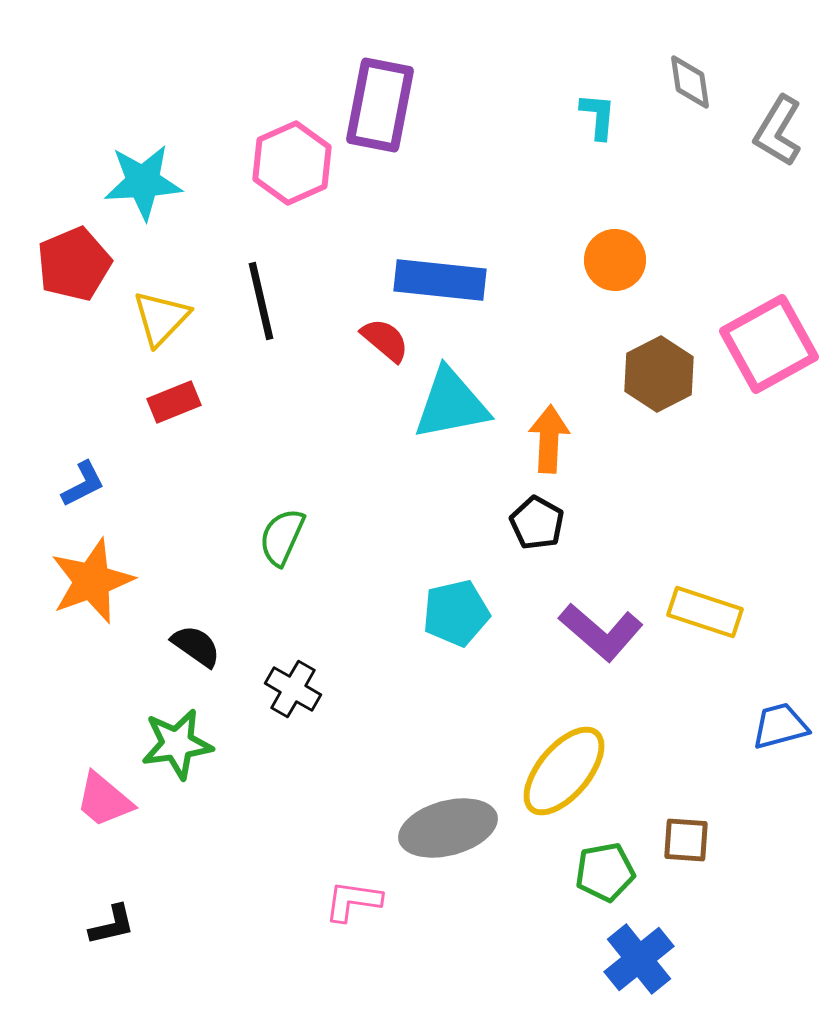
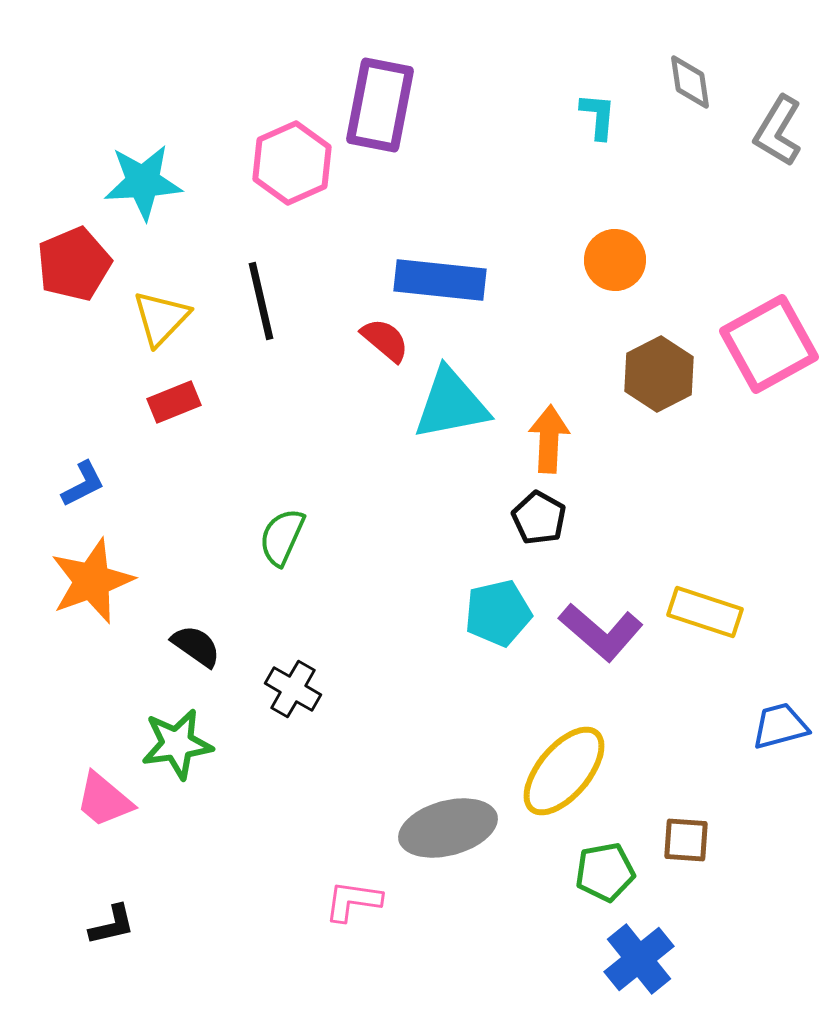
black pentagon: moved 2 px right, 5 px up
cyan pentagon: moved 42 px right
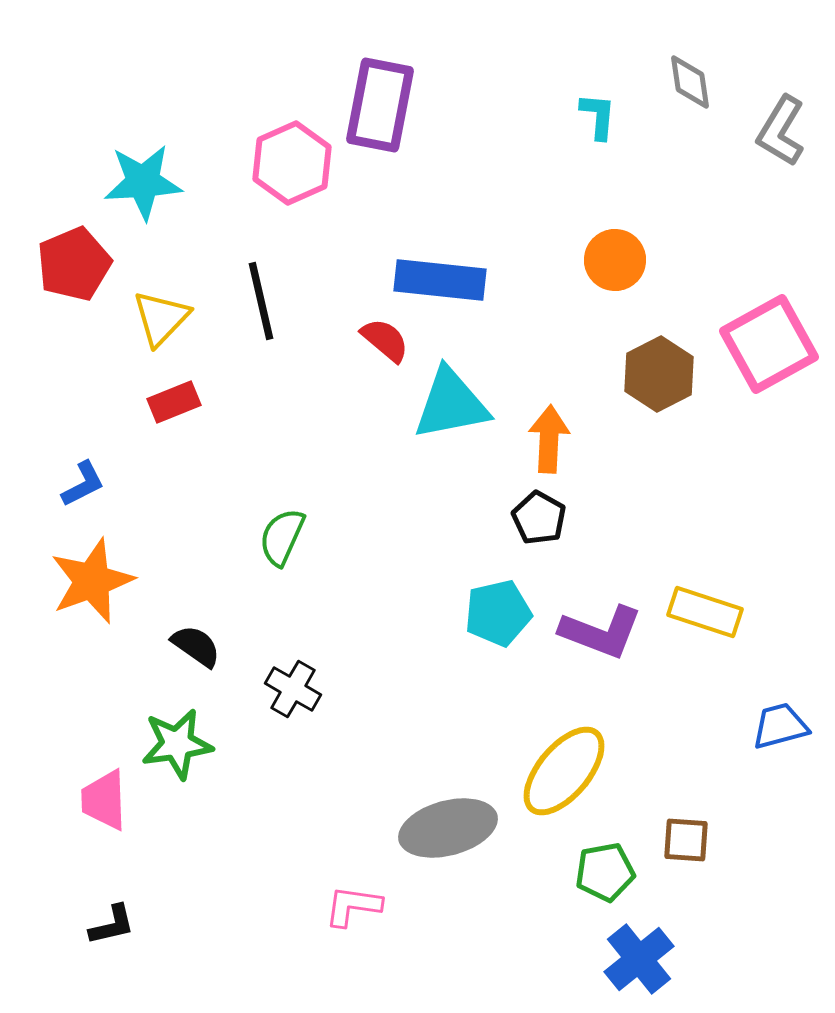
gray L-shape: moved 3 px right
purple L-shape: rotated 20 degrees counterclockwise
pink trapezoid: rotated 48 degrees clockwise
pink L-shape: moved 5 px down
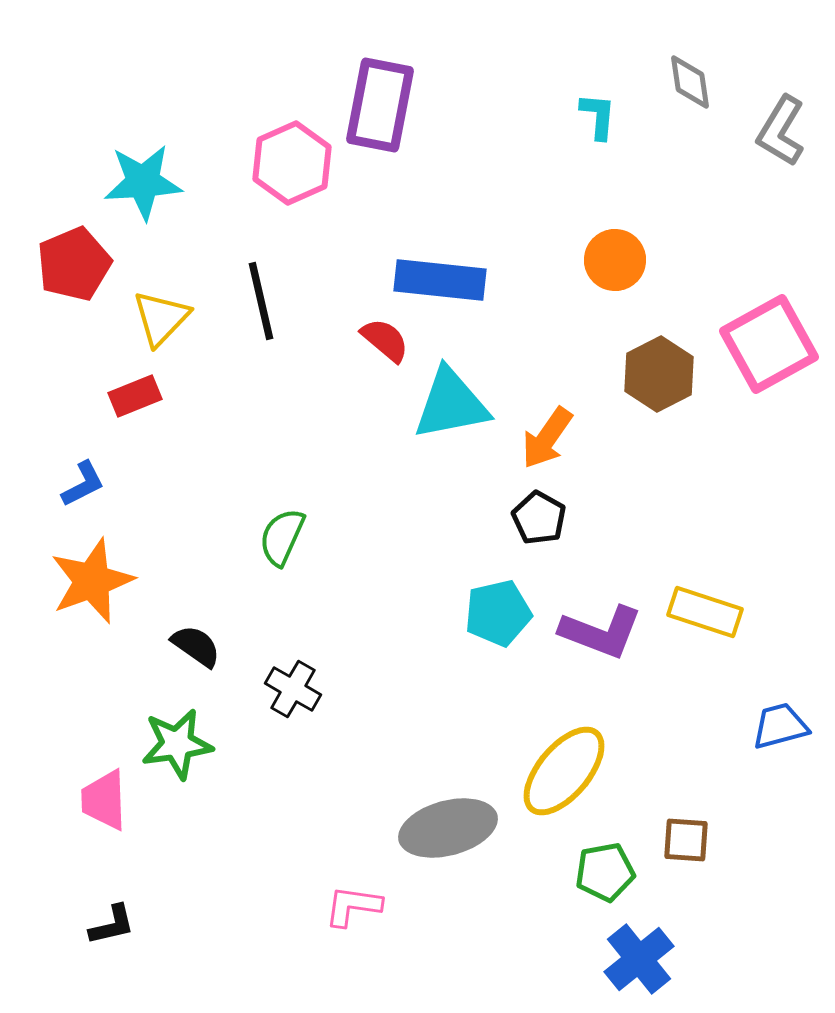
red rectangle: moved 39 px left, 6 px up
orange arrow: moved 2 px left, 1 px up; rotated 148 degrees counterclockwise
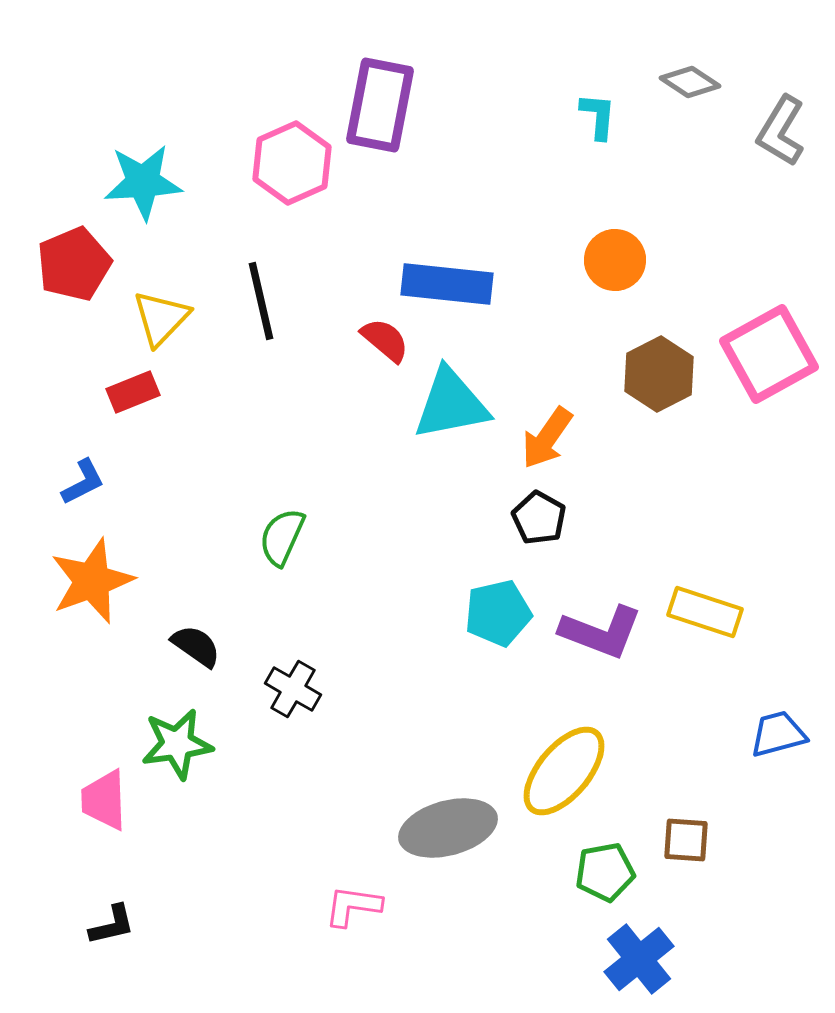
gray diamond: rotated 48 degrees counterclockwise
blue rectangle: moved 7 px right, 4 px down
pink square: moved 10 px down
red rectangle: moved 2 px left, 4 px up
blue L-shape: moved 2 px up
blue trapezoid: moved 2 px left, 8 px down
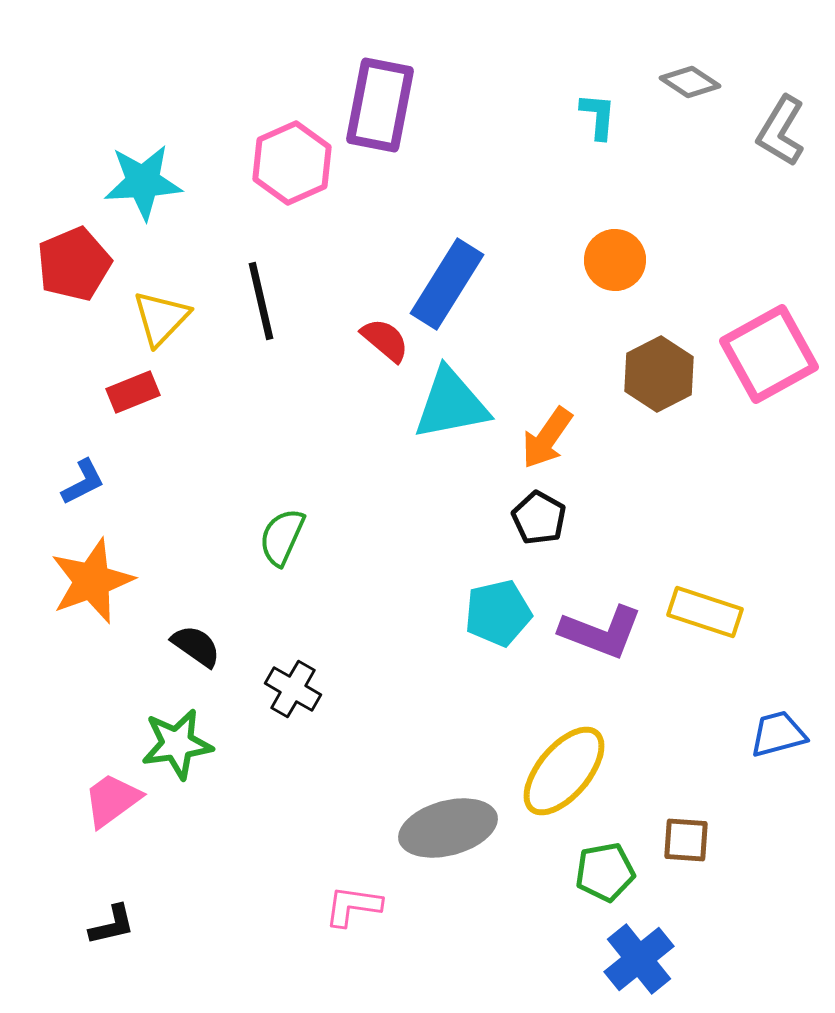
blue rectangle: rotated 64 degrees counterclockwise
pink trapezoid: moved 8 px right; rotated 56 degrees clockwise
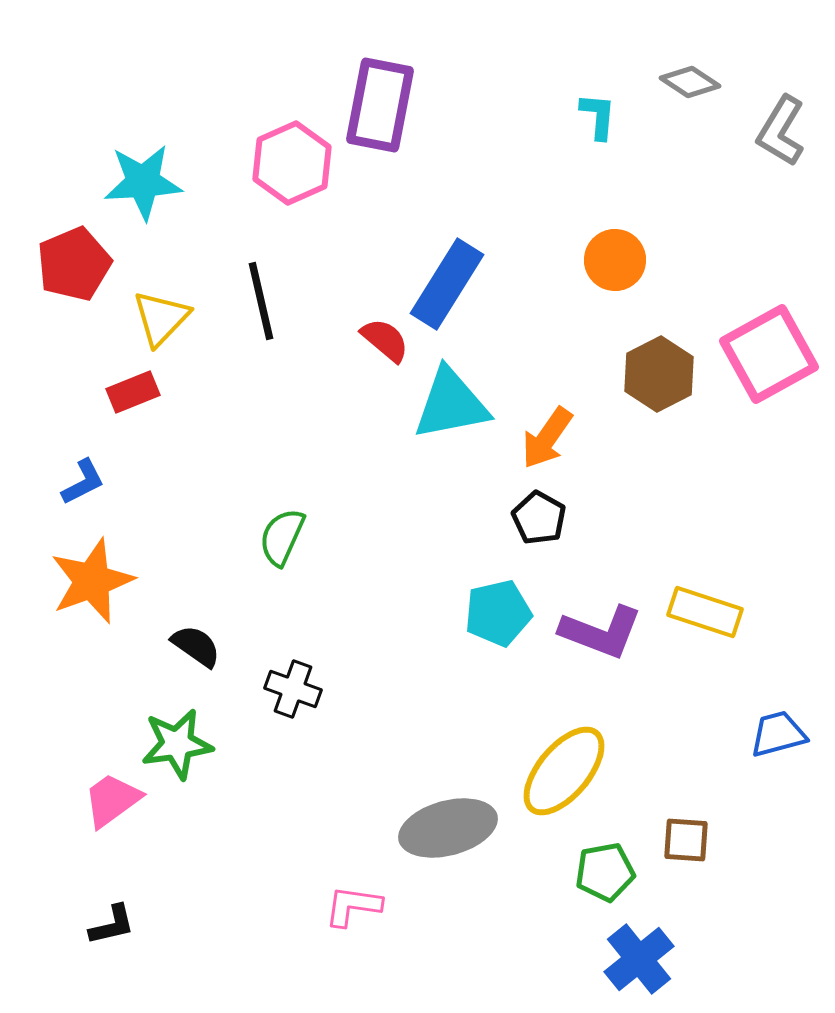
black cross: rotated 10 degrees counterclockwise
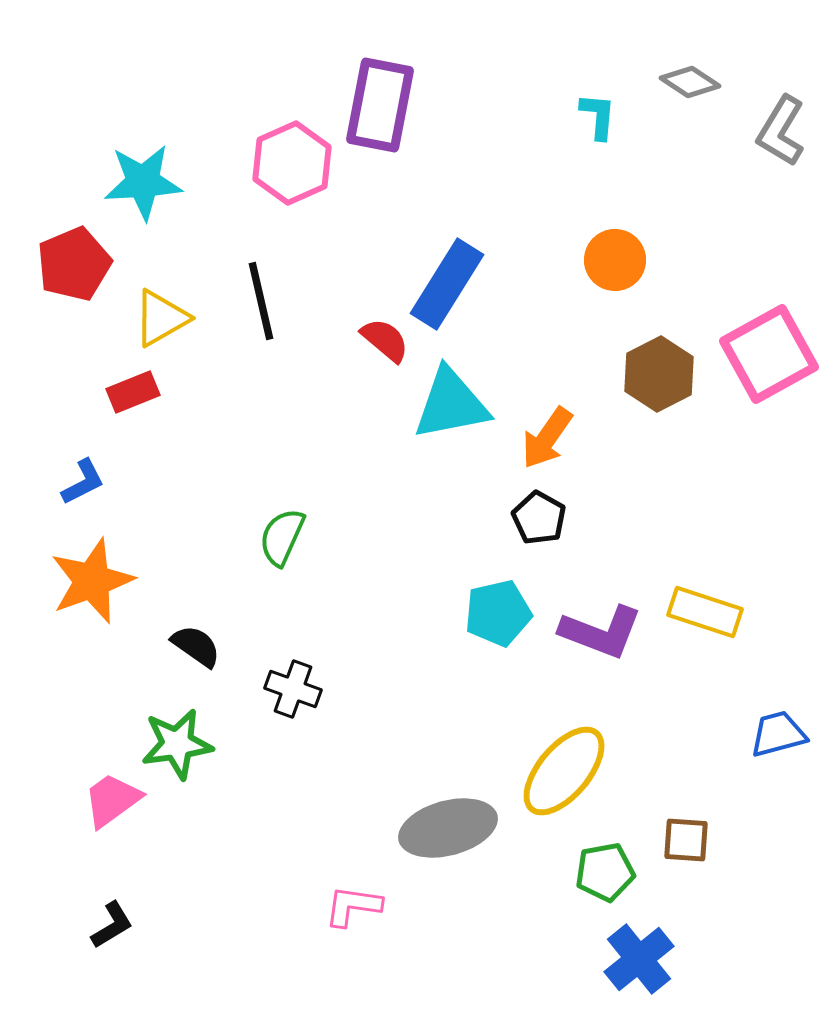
yellow triangle: rotated 16 degrees clockwise
black L-shape: rotated 18 degrees counterclockwise
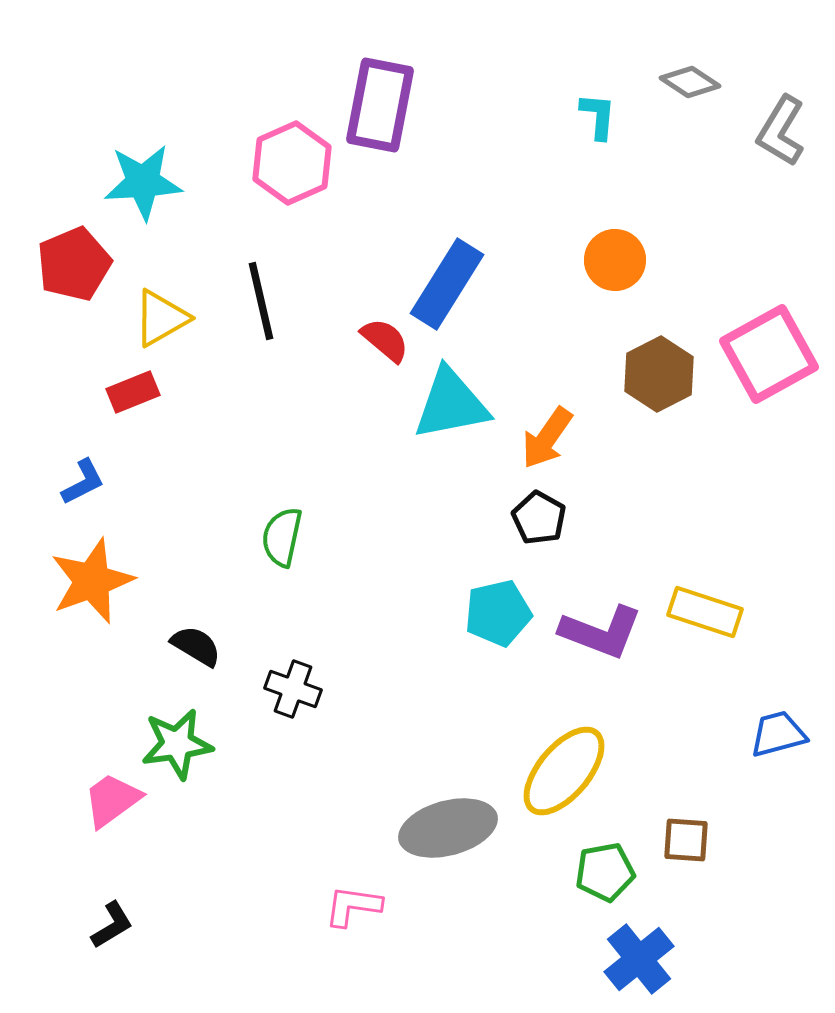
green semicircle: rotated 12 degrees counterclockwise
black semicircle: rotated 4 degrees counterclockwise
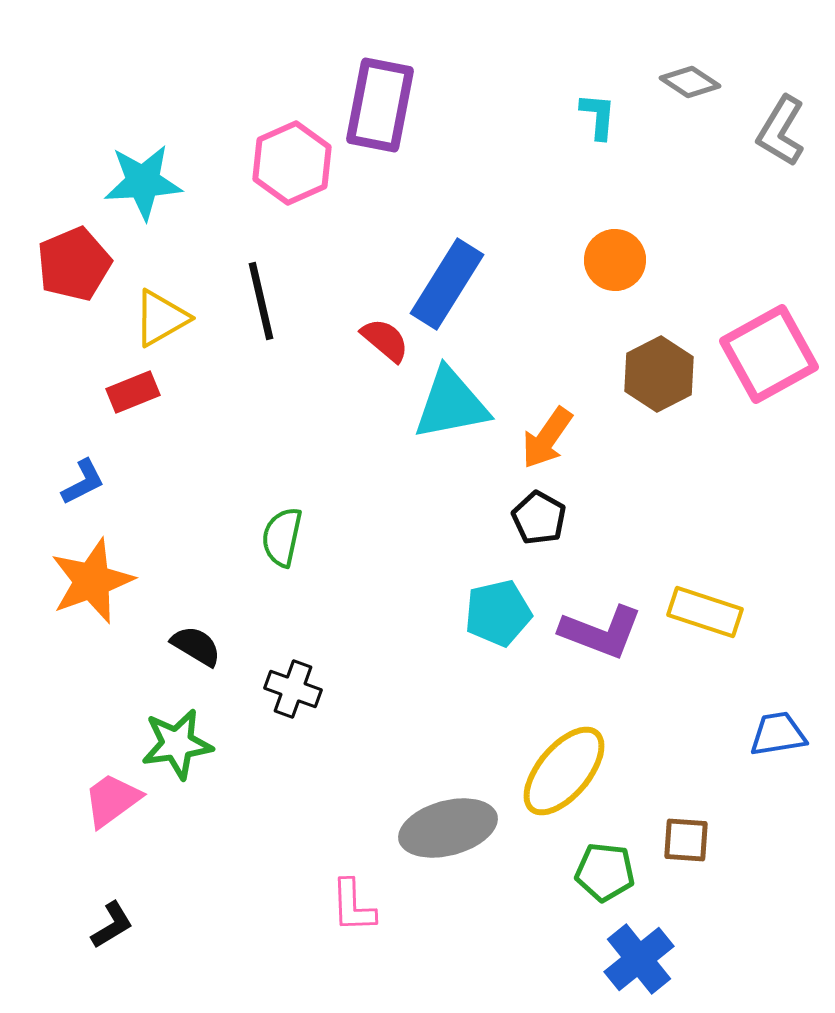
blue trapezoid: rotated 6 degrees clockwise
green pentagon: rotated 16 degrees clockwise
pink L-shape: rotated 100 degrees counterclockwise
